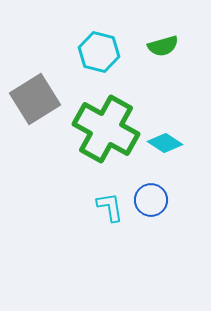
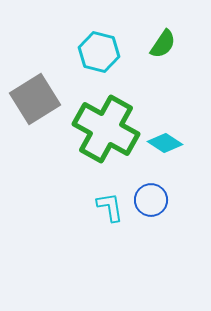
green semicircle: moved 2 px up; rotated 40 degrees counterclockwise
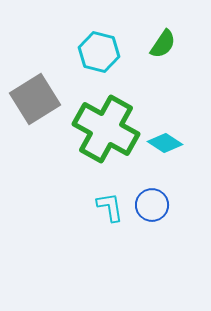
blue circle: moved 1 px right, 5 px down
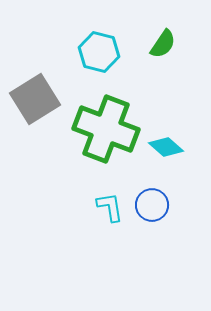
green cross: rotated 8 degrees counterclockwise
cyan diamond: moved 1 px right, 4 px down; rotated 8 degrees clockwise
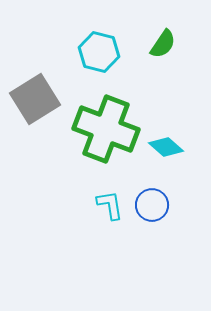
cyan L-shape: moved 2 px up
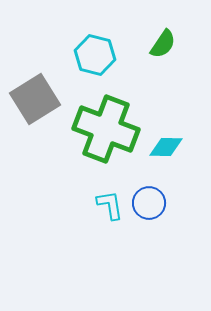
cyan hexagon: moved 4 px left, 3 px down
cyan diamond: rotated 40 degrees counterclockwise
blue circle: moved 3 px left, 2 px up
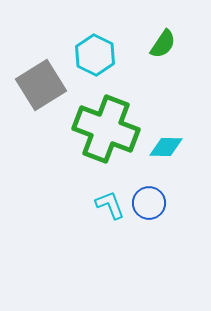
cyan hexagon: rotated 12 degrees clockwise
gray square: moved 6 px right, 14 px up
cyan L-shape: rotated 12 degrees counterclockwise
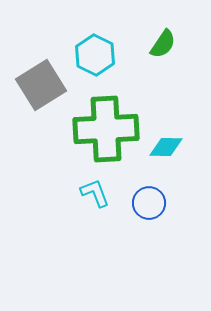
green cross: rotated 24 degrees counterclockwise
cyan L-shape: moved 15 px left, 12 px up
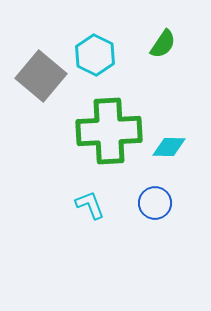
gray square: moved 9 px up; rotated 18 degrees counterclockwise
green cross: moved 3 px right, 2 px down
cyan diamond: moved 3 px right
cyan L-shape: moved 5 px left, 12 px down
blue circle: moved 6 px right
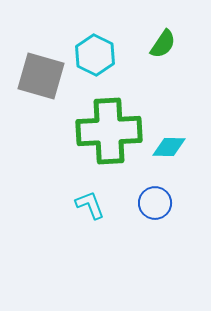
gray square: rotated 24 degrees counterclockwise
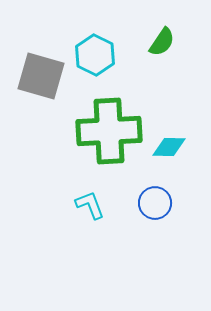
green semicircle: moved 1 px left, 2 px up
